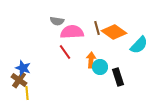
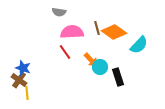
gray semicircle: moved 2 px right, 9 px up
orange arrow: rotated 133 degrees clockwise
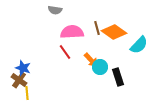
gray semicircle: moved 4 px left, 2 px up
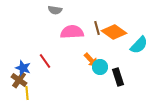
red line: moved 20 px left, 9 px down
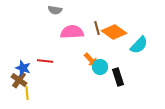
red line: rotated 49 degrees counterclockwise
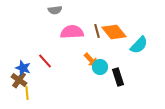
gray semicircle: rotated 16 degrees counterclockwise
brown line: moved 3 px down
orange diamond: rotated 15 degrees clockwise
red line: rotated 42 degrees clockwise
